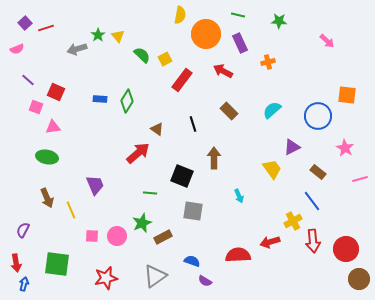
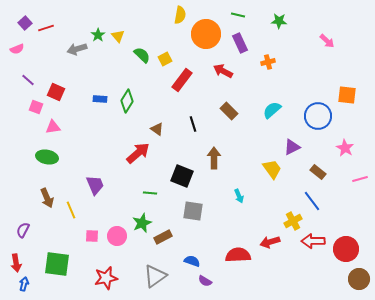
red arrow at (313, 241): rotated 95 degrees clockwise
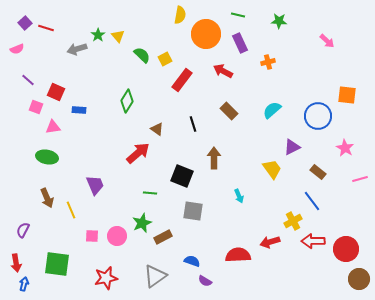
red line at (46, 28): rotated 35 degrees clockwise
blue rectangle at (100, 99): moved 21 px left, 11 px down
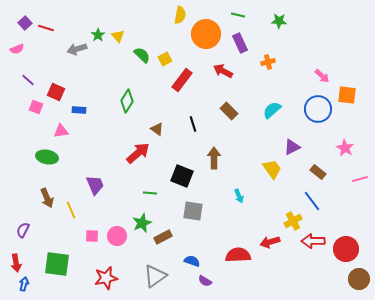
pink arrow at (327, 41): moved 5 px left, 35 px down
blue circle at (318, 116): moved 7 px up
pink triangle at (53, 127): moved 8 px right, 4 px down
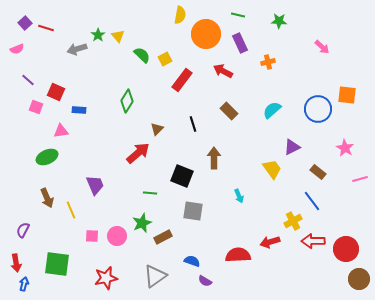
pink arrow at (322, 76): moved 29 px up
brown triangle at (157, 129): rotated 40 degrees clockwise
green ellipse at (47, 157): rotated 35 degrees counterclockwise
